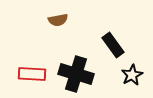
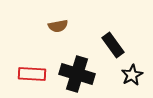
brown semicircle: moved 6 px down
black cross: moved 1 px right
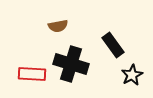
black cross: moved 6 px left, 10 px up
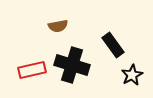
black cross: moved 1 px right, 1 px down
red rectangle: moved 4 px up; rotated 16 degrees counterclockwise
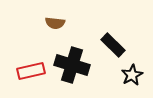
brown semicircle: moved 3 px left, 3 px up; rotated 18 degrees clockwise
black rectangle: rotated 10 degrees counterclockwise
red rectangle: moved 1 px left, 1 px down
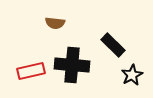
black cross: rotated 12 degrees counterclockwise
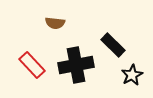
black cross: moved 4 px right; rotated 16 degrees counterclockwise
red rectangle: moved 1 px right, 6 px up; rotated 60 degrees clockwise
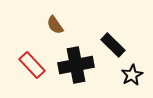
brown semicircle: moved 2 px down; rotated 48 degrees clockwise
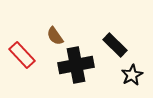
brown semicircle: moved 11 px down
black rectangle: moved 2 px right
red rectangle: moved 10 px left, 10 px up
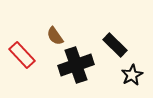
black cross: rotated 8 degrees counterclockwise
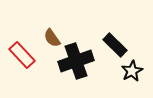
brown semicircle: moved 3 px left, 2 px down
black cross: moved 4 px up
black star: moved 4 px up
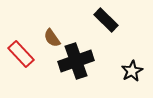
black rectangle: moved 9 px left, 25 px up
red rectangle: moved 1 px left, 1 px up
